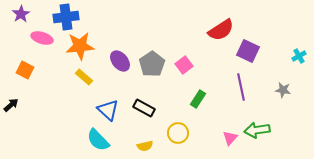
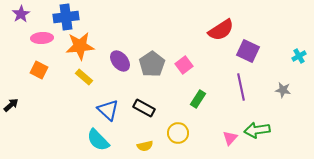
pink ellipse: rotated 20 degrees counterclockwise
orange square: moved 14 px right
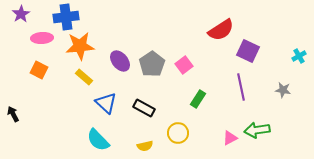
black arrow: moved 2 px right, 9 px down; rotated 77 degrees counterclockwise
blue triangle: moved 2 px left, 7 px up
pink triangle: rotated 21 degrees clockwise
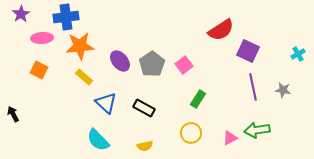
cyan cross: moved 1 px left, 2 px up
purple line: moved 12 px right
yellow circle: moved 13 px right
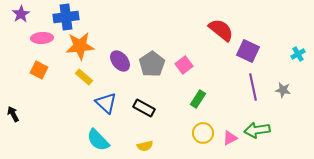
red semicircle: rotated 108 degrees counterclockwise
yellow circle: moved 12 px right
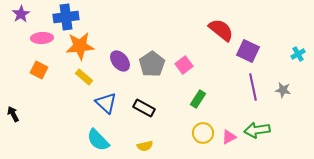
pink triangle: moved 1 px left, 1 px up
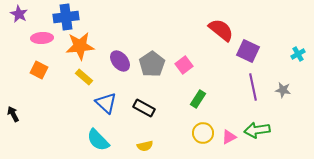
purple star: moved 2 px left; rotated 12 degrees counterclockwise
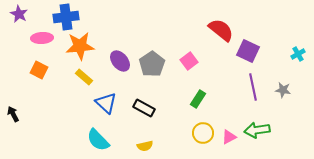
pink square: moved 5 px right, 4 px up
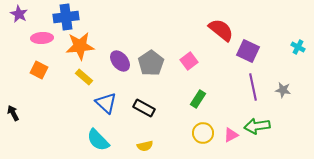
cyan cross: moved 7 px up; rotated 32 degrees counterclockwise
gray pentagon: moved 1 px left, 1 px up
black arrow: moved 1 px up
green arrow: moved 4 px up
pink triangle: moved 2 px right, 2 px up
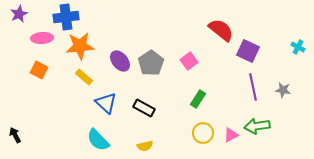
purple star: rotated 18 degrees clockwise
black arrow: moved 2 px right, 22 px down
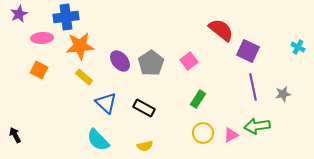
gray star: moved 4 px down; rotated 21 degrees counterclockwise
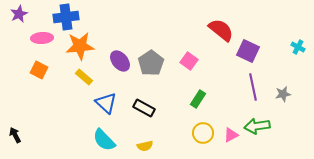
pink square: rotated 18 degrees counterclockwise
cyan semicircle: moved 6 px right
